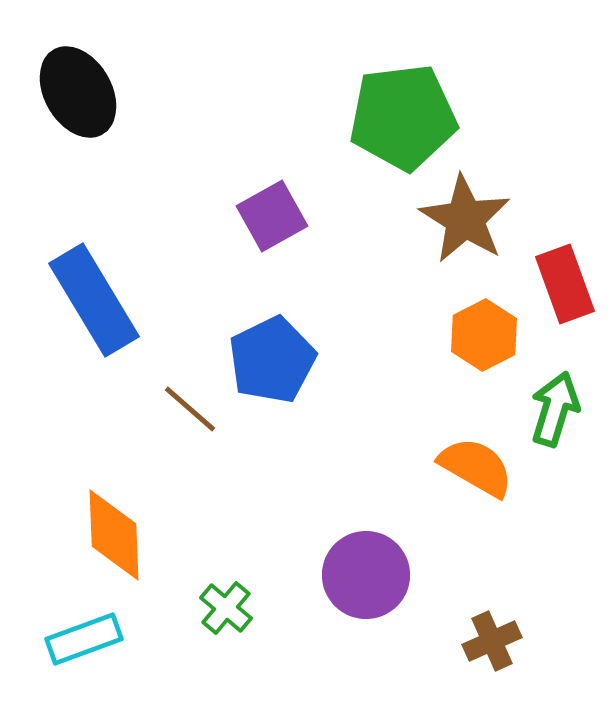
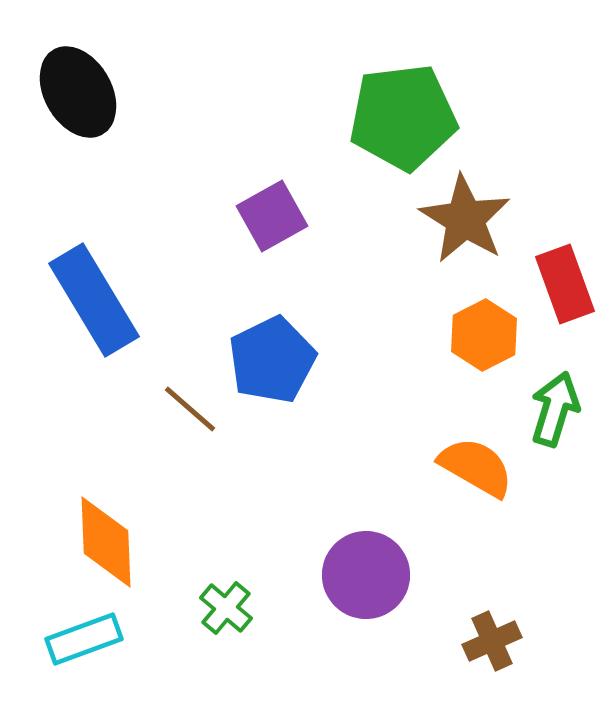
orange diamond: moved 8 px left, 7 px down
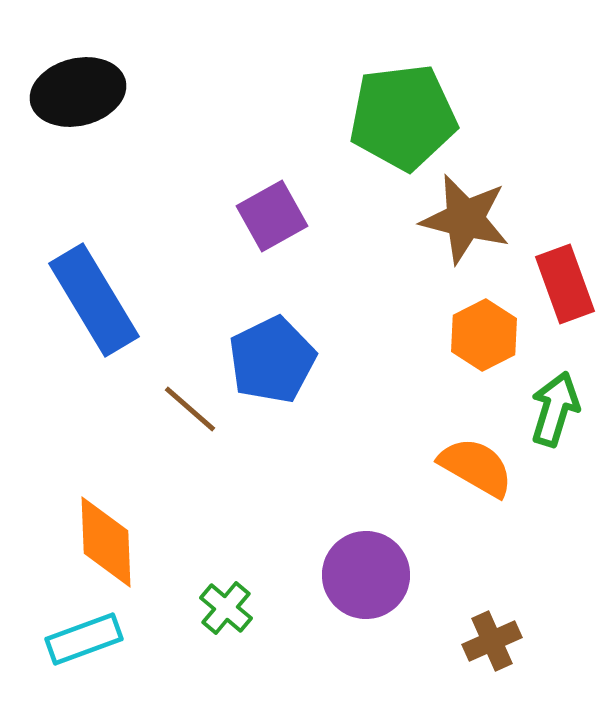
black ellipse: rotated 74 degrees counterclockwise
brown star: rotated 18 degrees counterclockwise
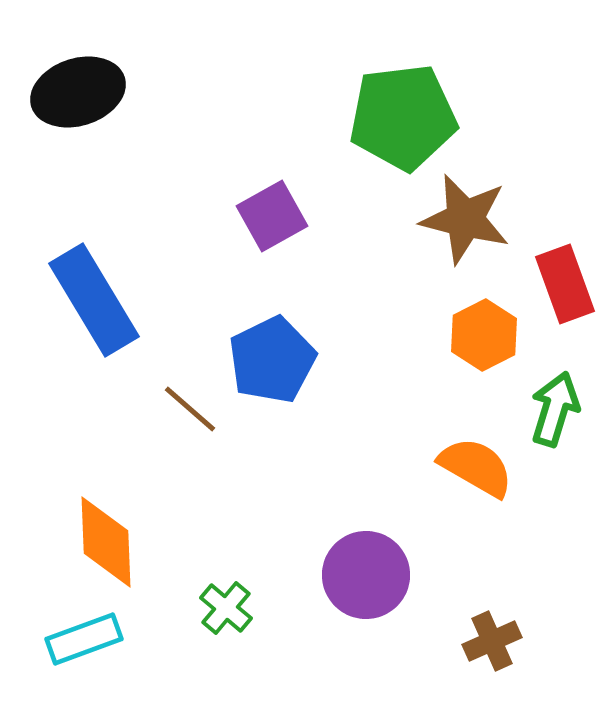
black ellipse: rotated 4 degrees counterclockwise
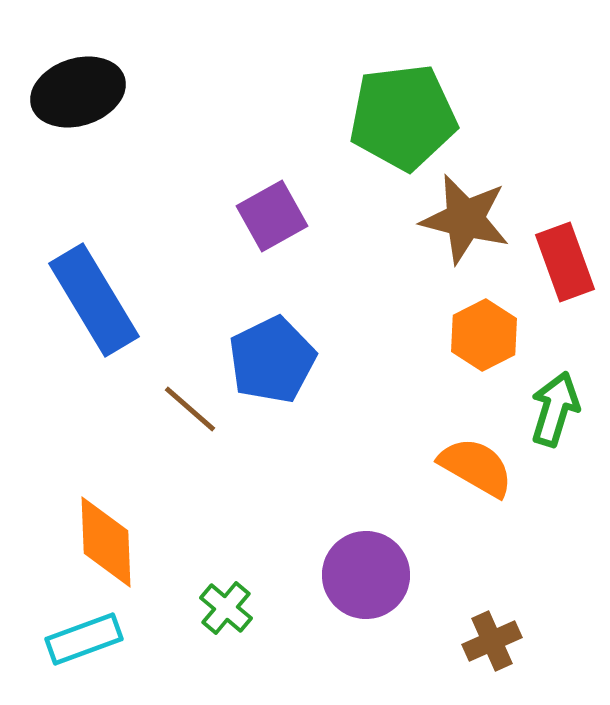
red rectangle: moved 22 px up
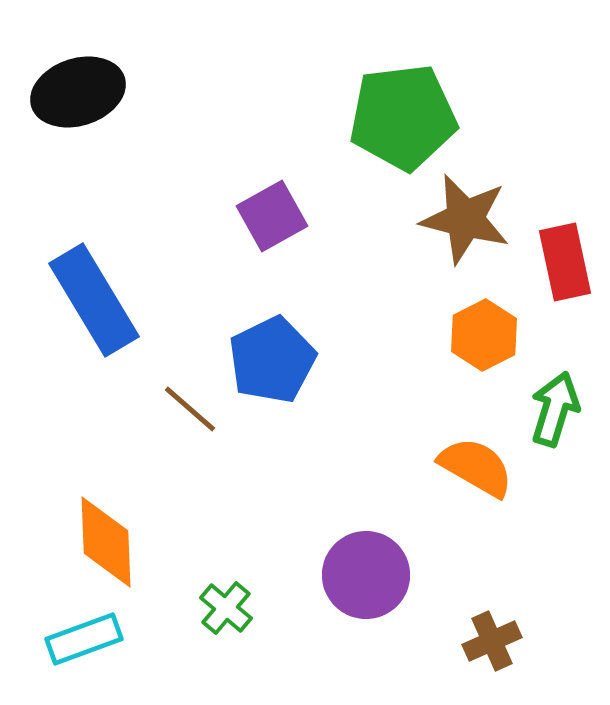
red rectangle: rotated 8 degrees clockwise
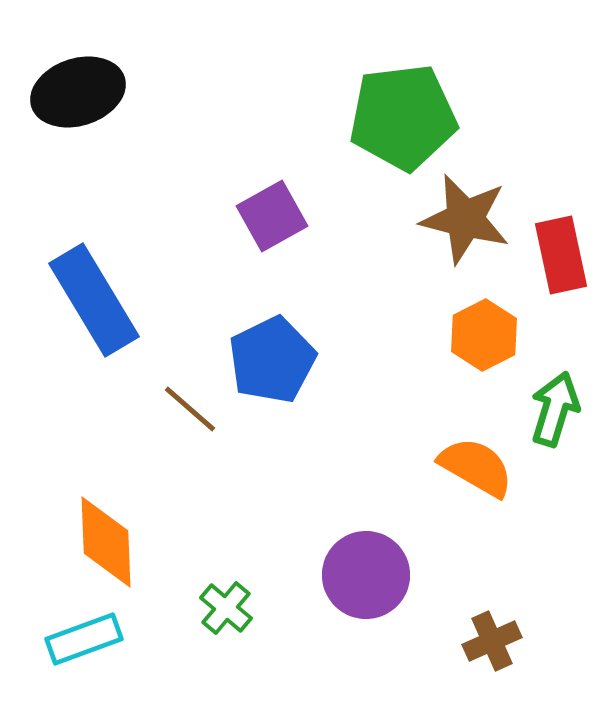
red rectangle: moved 4 px left, 7 px up
